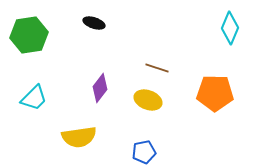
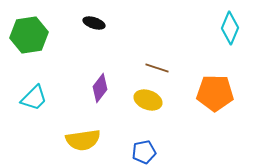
yellow semicircle: moved 4 px right, 3 px down
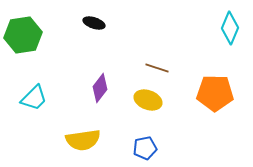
green hexagon: moved 6 px left
blue pentagon: moved 1 px right, 4 px up
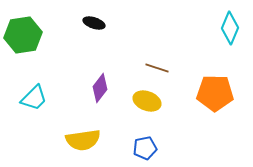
yellow ellipse: moved 1 px left, 1 px down
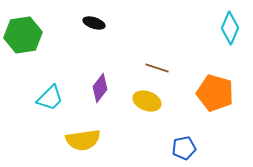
orange pentagon: rotated 15 degrees clockwise
cyan trapezoid: moved 16 px right
blue pentagon: moved 39 px right
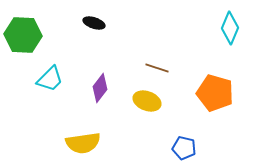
green hexagon: rotated 12 degrees clockwise
cyan trapezoid: moved 19 px up
yellow semicircle: moved 3 px down
blue pentagon: rotated 25 degrees clockwise
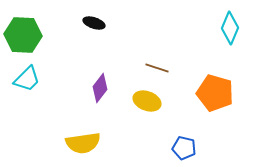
cyan trapezoid: moved 23 px left
